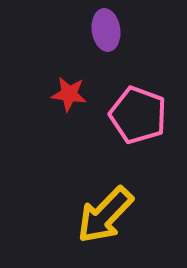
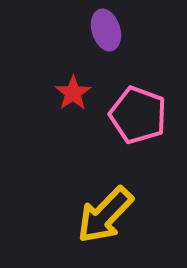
purple ellipse: rotated 9 degrees counterclockwise
red star: moved 4 px right, 1 px up; rotated 30 degrees clockwise
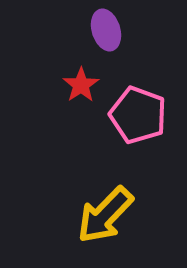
red star: moved 8 px right, 8 px up
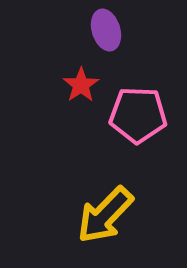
pink pentagon: rotated 18 degrees counterclockwise
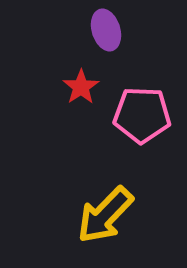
red star: moved 2 px down
pink pentagon: moved 4 px right
